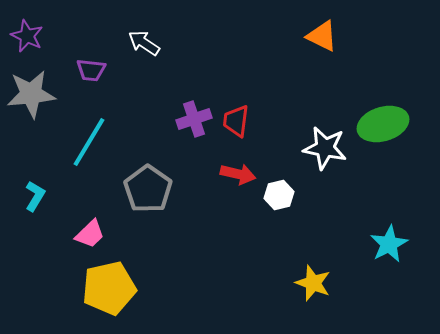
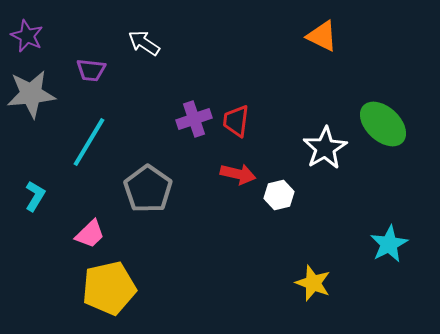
green ellipse: rotated 60 degrees clockwise
white star: rotated 30 degrees clockwise
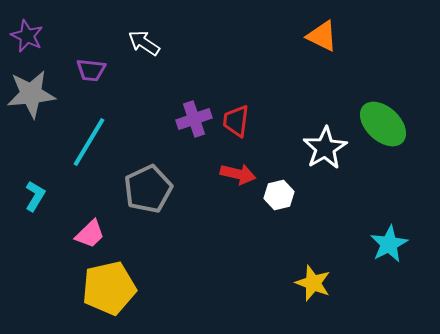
gray pentagon: rotated 12 degrees clockwise
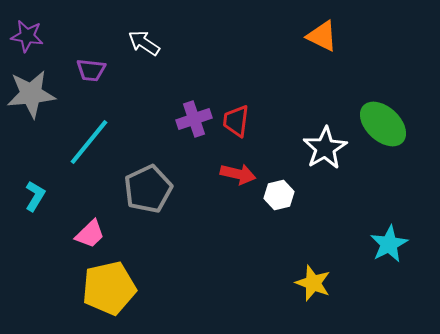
purple star: rotated 16 degrees counterclockwise
cyan line: rotated 8 degrees clockwise
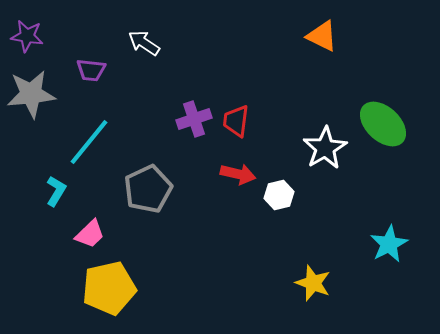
cyan L-shape: moved 21 px right, 5 px up
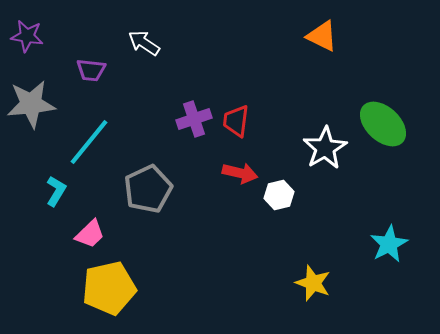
gray star: moved 10 px down
red arrow: moved 2 px right, 1 px up
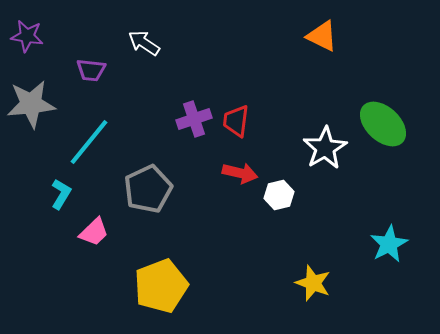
cyan L-shape: moved 5 px right, 3 px down
pink trapezoid: moved 4 px right, 2 px up
yellow pentagon: moved 52 px right, 2 px up; rotated 8 degrees counterclockwise
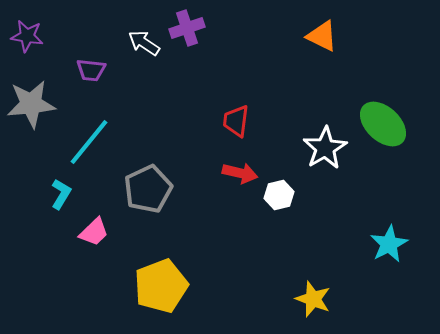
purple cross: moved 7 px left, 91 px up
yellow star: moved 16 px down
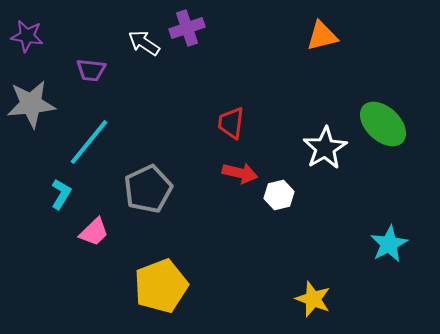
orange triangle: rotated 40 degrees counterclockwise
red trapezoid: moved 5 px left, 2 px down
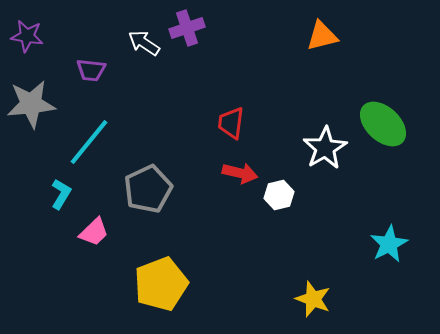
yellow pentagon: moved 2 px up
